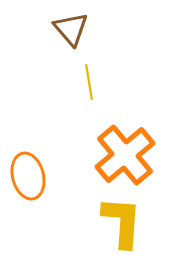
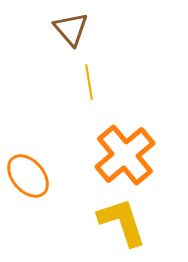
orange ellipse: rotated 27 degrees counterclockwise
yellow L-shape: rotated 22 degrees counterclockwise
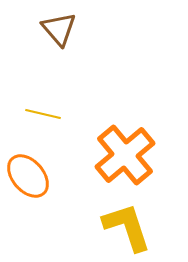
brown triangle: moved 12 px left
yellow line: moved 46 px left, 32 px down; rotated 68 degrees counterclockwise
yellow L-shape: moved 5 px right, 5 px down
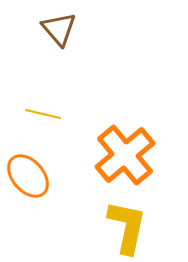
yellow L-shape: rotated 30 degrees clockwise
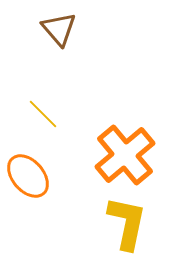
yellow line: rotated 32 degrees clockwise
yellow L-shape: moved 4 px up
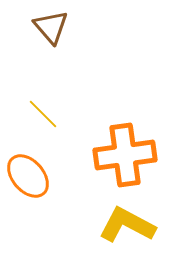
brown triangle: moved 8 px left, 2 px up
orange cross: rotated 32 degrees clockwise
yellow L-shape: moved 2 px down; rotated 74 degrees counterclockwise
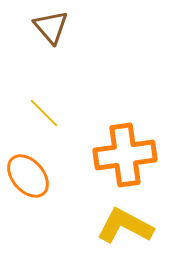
yellow line: moved 1 px right, 1 px up
yellow L-shape: moved 2 px left, 1 px down
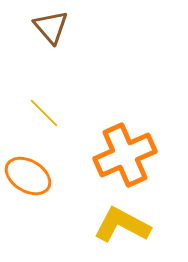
orange cross: rotated 16 degrees counterclockwise
orange ellipse: rotated 18 degrees counterclockwise
yellow L-shape: moved 3 px left, 1 px up
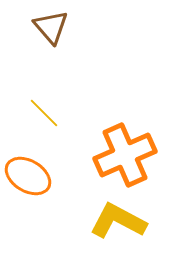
yellow L-shape: moved 4 px left, 4 px up
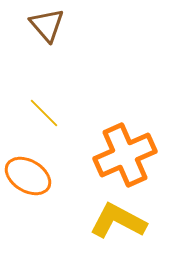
brown triangle: moved 4 px left, 2 px up
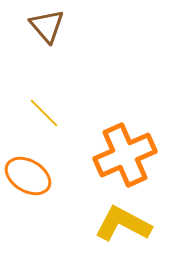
brown triangle: moved 1 px down
yellow L-shape: moved 5 px right, 3 px down
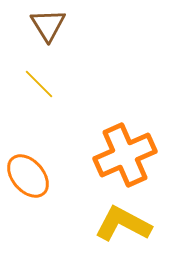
brown triangle: moved 1 px right, 1 px up; rotated 9 degrees clockwise
yellow line: moved 5 px left, 29 px up
orange ellipse: rotated 18 degrees clockwise
